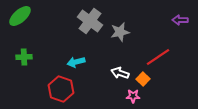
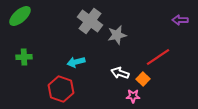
gray star: moved 3 px left, 3 px down
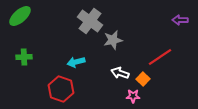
gray star: moved 4 px left, 5 px down
red line: moved 2 px right
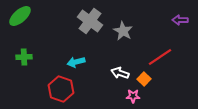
gray star: moved 10 px right, 9 px up; rotated 30 degrees counterclockwise
orange square: moved 1 px right
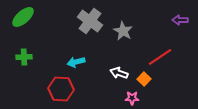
green ellipse: moved 3 px right, 1 px down
white arrow: moved 1 px left
red hexagon: rotated 15 degrees counterclockwise
pink star: moved 1 px left, 2 px down
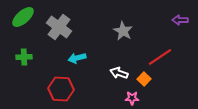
gray cross: moved 31 px left, 6 px down
cyan arrow: moved 1 px right, 4 px up
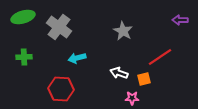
green ellipse: rotated 25 degrees clockwise
orange square: rotated 32 degrees clockwise
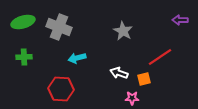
green ellipse: moved 5 px down
gray cross: rotated 15 degrees counterclockwise
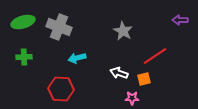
red line: moved 5 px left, 1 px up
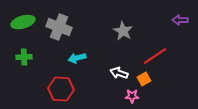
orange square: rotated 16 degrees counterclockwise
pink star: moved 2 px up
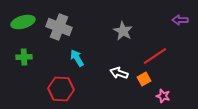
cyan arrow: rotated 72 degrees clockwise
pink star: moved 31 px right; rotated 16 degrees clockwise
